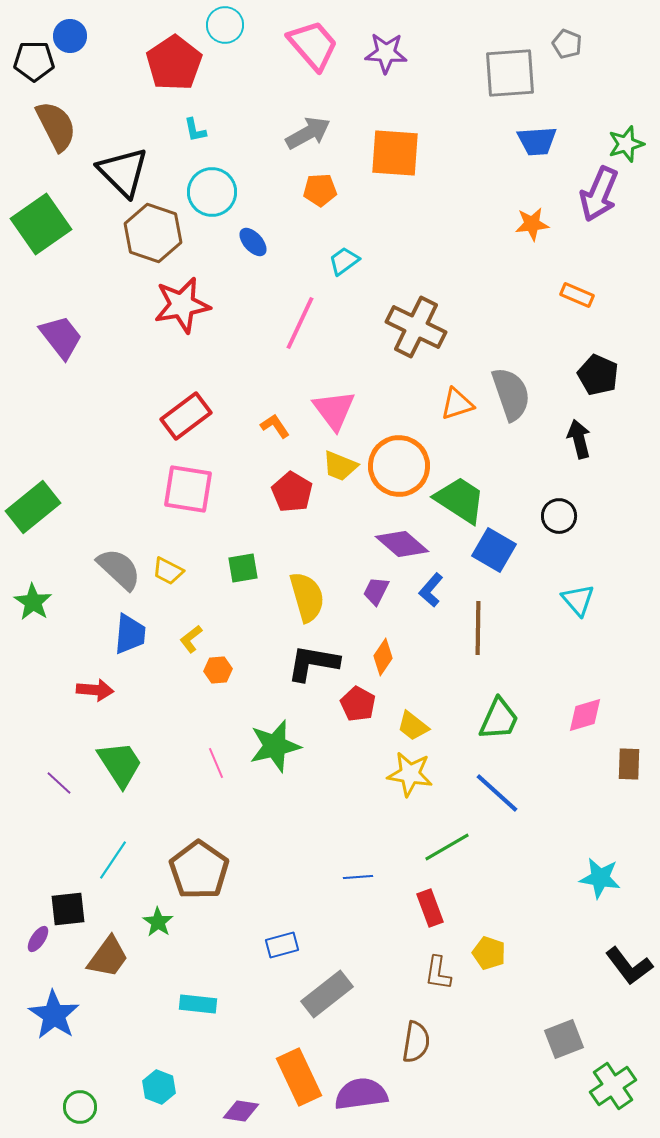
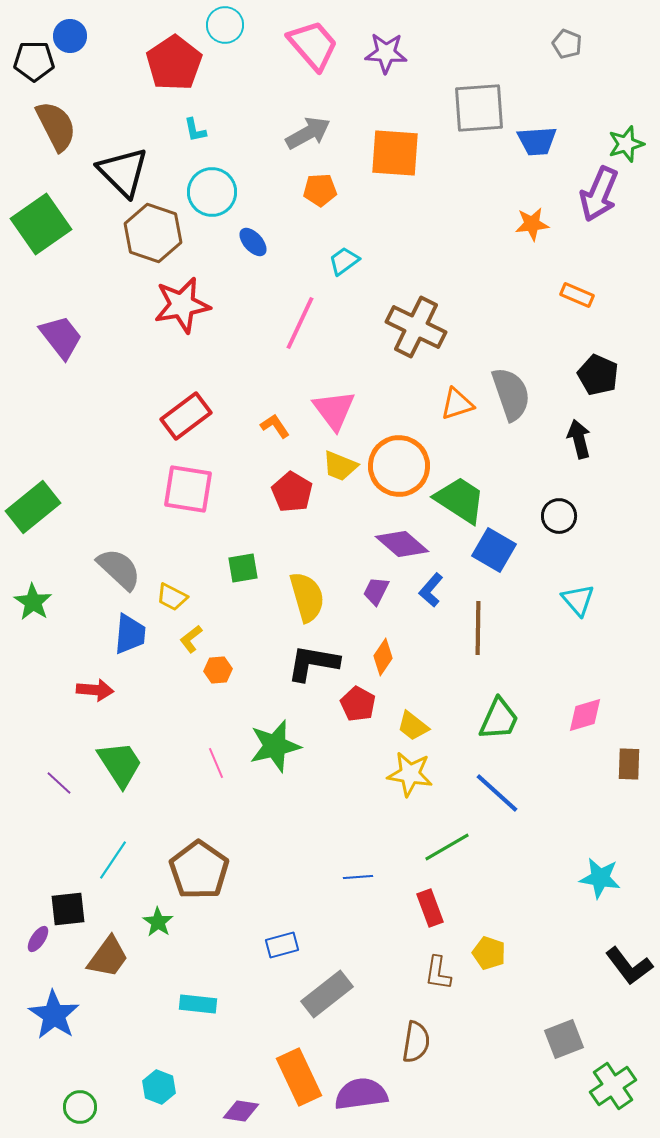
gray square at (510, 73): moved 31 px left, 35 px down
yellow trapezoid at (168, 571): moved 4 px right, 26 px down
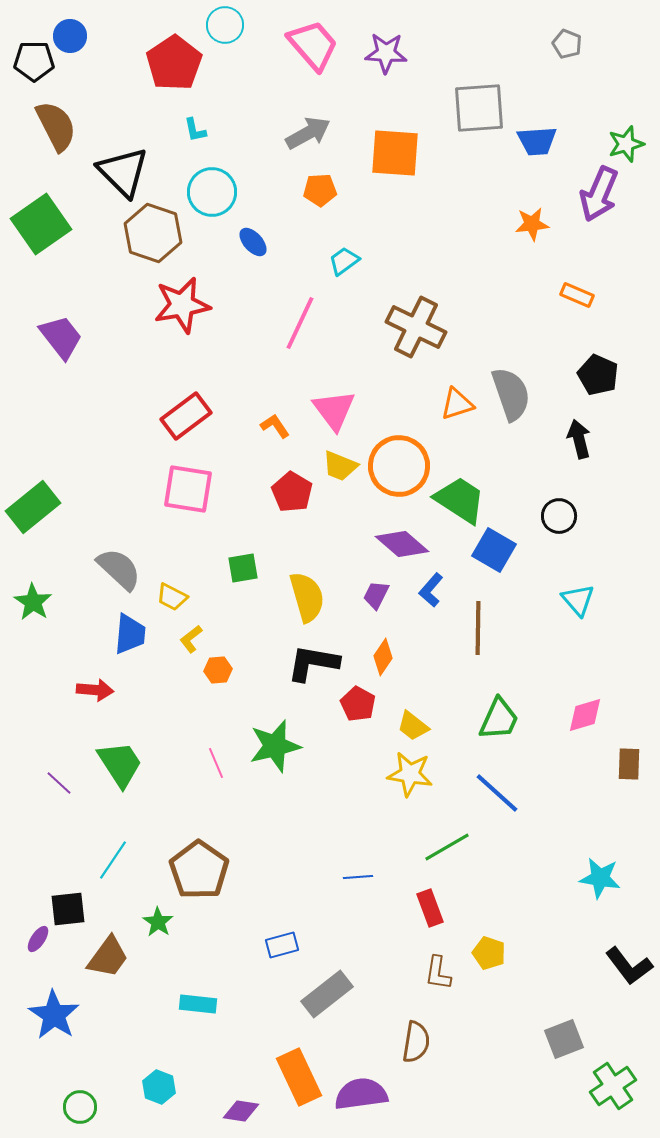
purple trapezoid at (376, 591): moved 4 px down
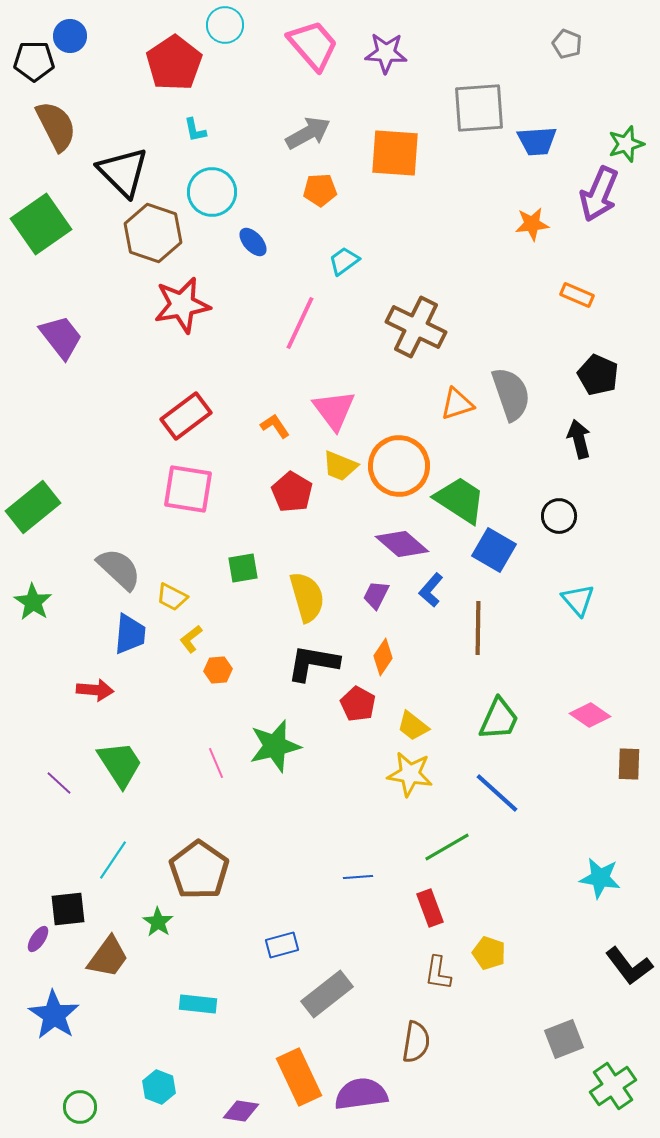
pink diamond at (585, 715): moved 5 px right; rotated 51 degrees clockwise
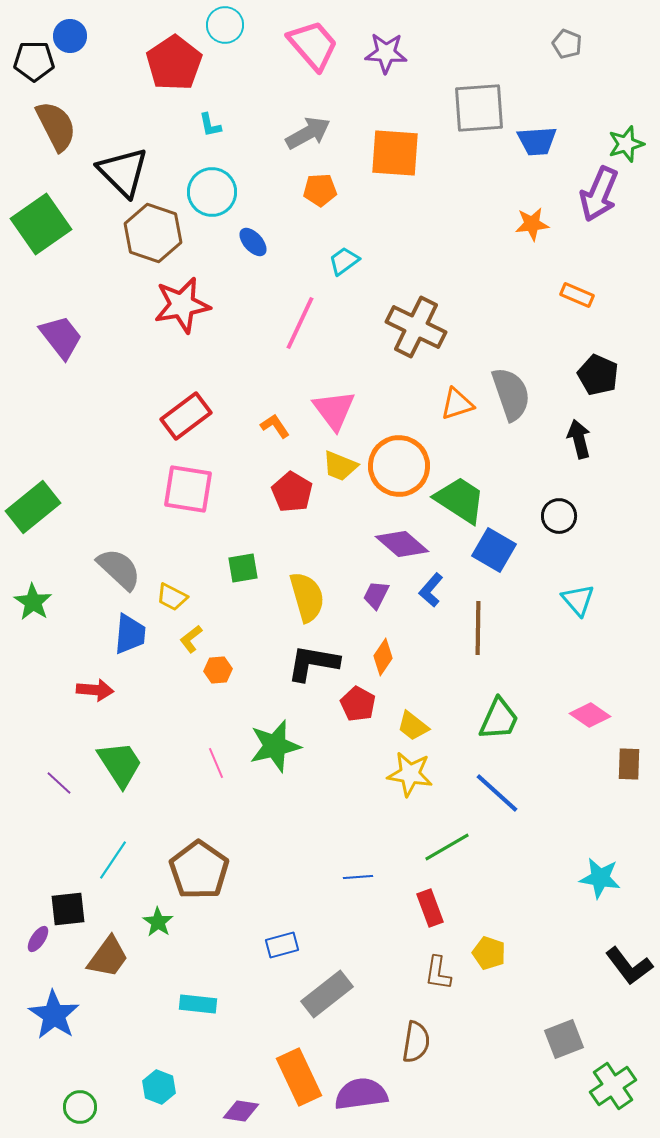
cyan L-shape at (195, 130): moved 15 px right, 5 px up
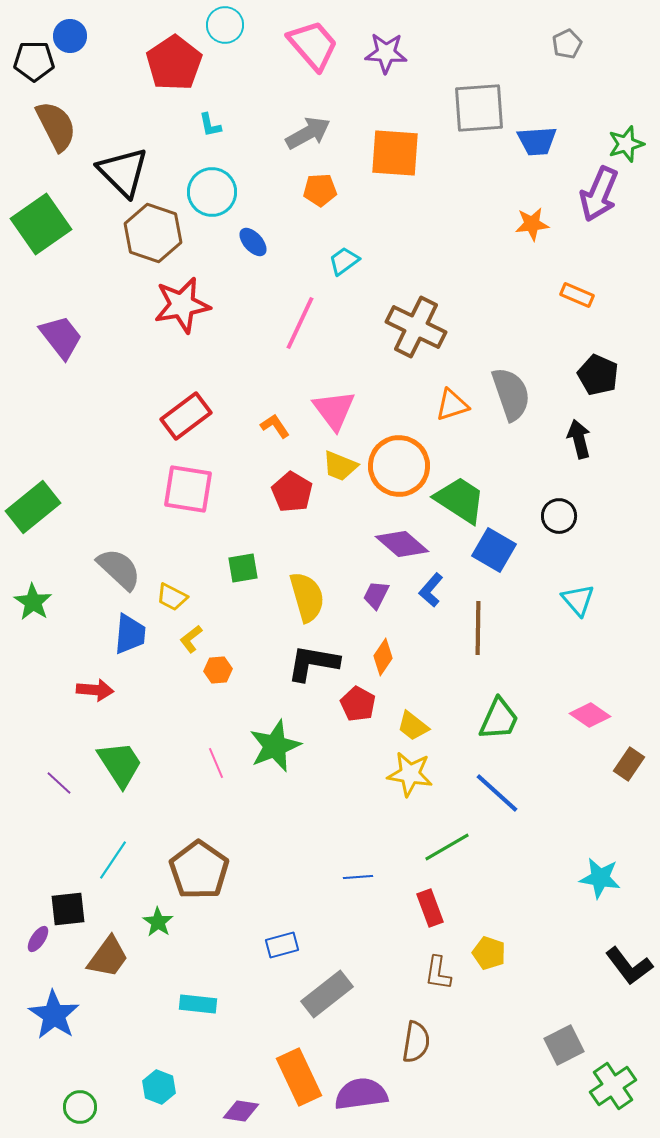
gray pentagon at (567, 44): rotated 24 degrees clockwise
orange triangle at (457, 404): moved 5 px left, 1 px down
green star at (275, 746): rotated 8 degrees counterclockwise
brown rectangle at (629, 764): rotated 32 degrees clockwise
gray square at (564, 1039): moved 6 px down; rotated 6 degrees counterclockwise
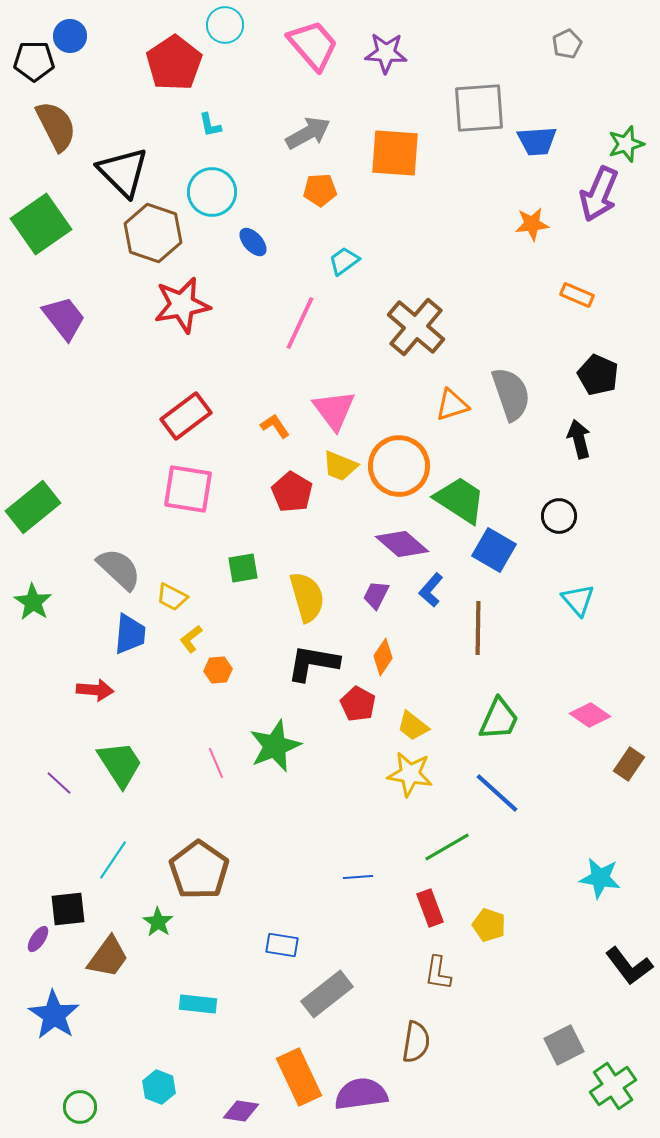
brown cross at (416, 327): rotated 14 degrees clockwise
purple trapezoid at (61, 337): moved 3 px right, 19 px up
blue rectangle at (282, 945): rotated 24 degrees clockwise
yellow pentagon at (489, 953): moved 28 px up
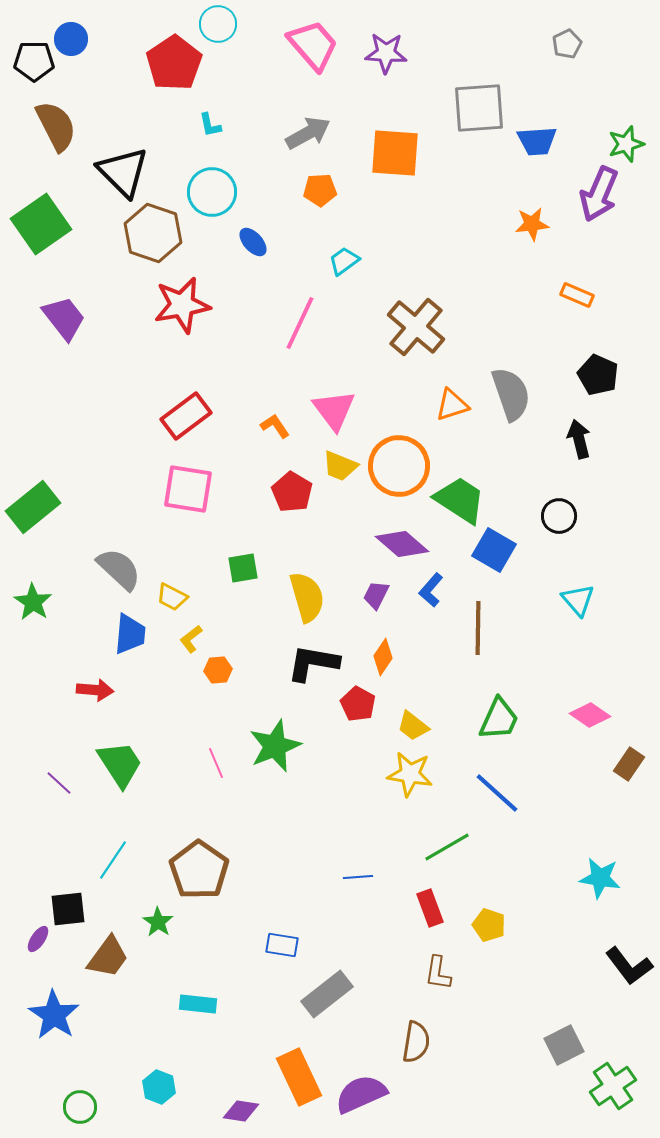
cyan circle at (225, 25): moved 7 px left, 1 px up
blue circle at (70, 36): moved 1 px right, 3 px down
purple semicircle at (361, 1094): rotated 16 degrees counterclockwise
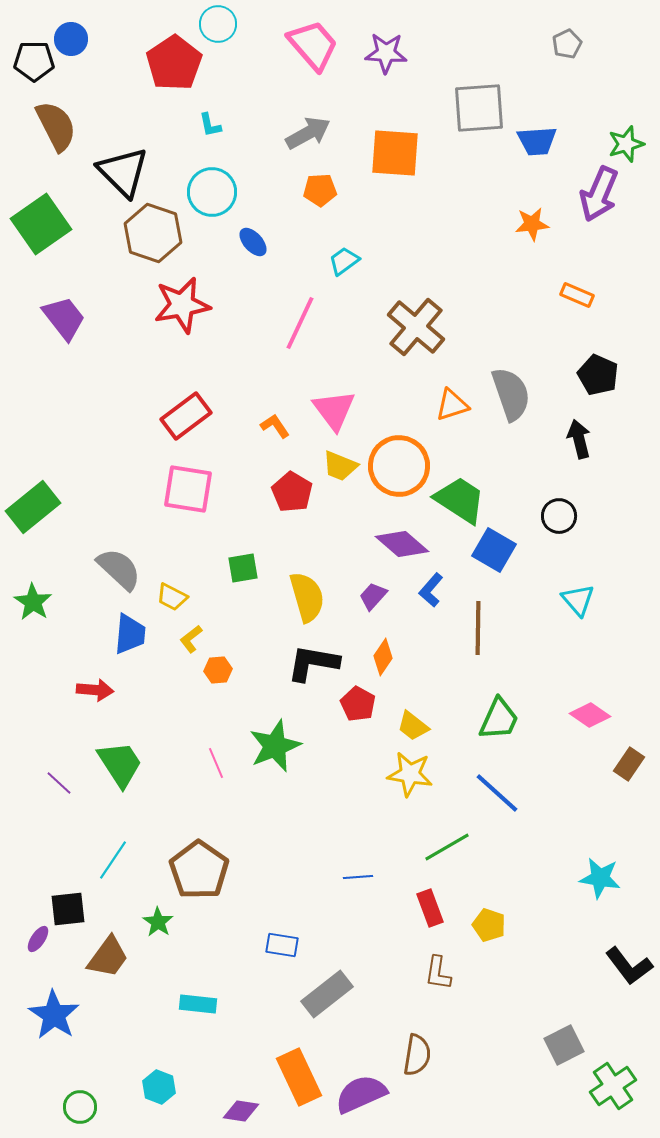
purple trapezoid at (376, 595): moved 3 px left, 1 px down; rotated 16 degrees clockwise
brown semicircle at (416, 1042): moved 1 px right, 13 px down
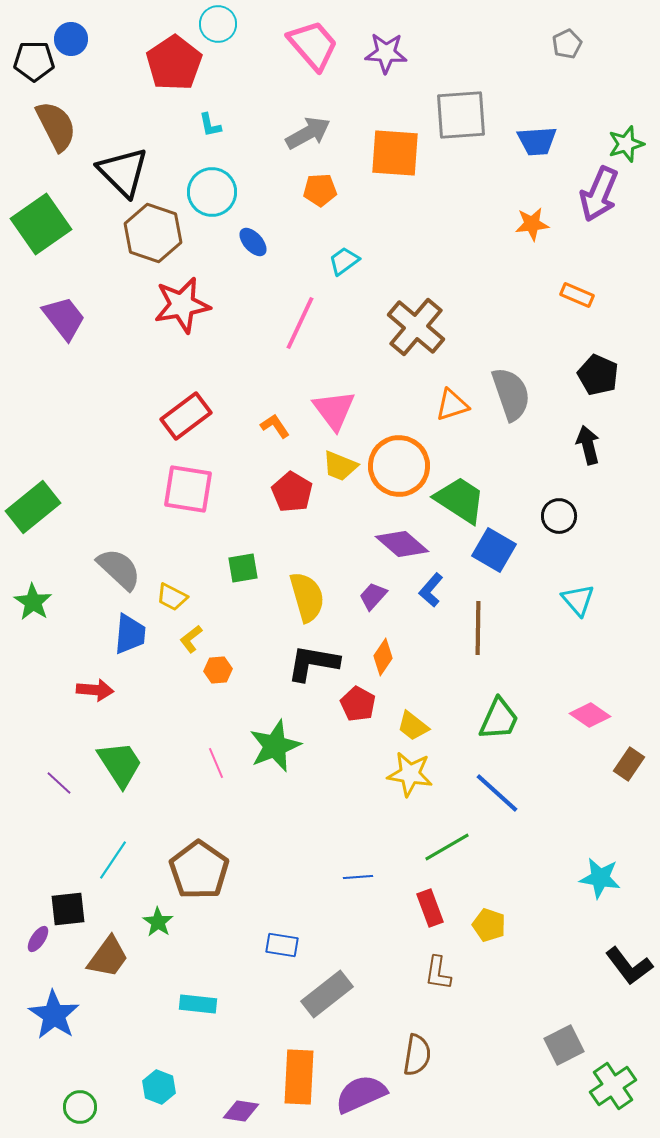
gray square at (479, 108): moved 18 px left, 7 px down
black arrow at (579, 439): moved 9 px right, 6 px down
orange rectangle at (299, 1077): rotated 28 degrees clockwise
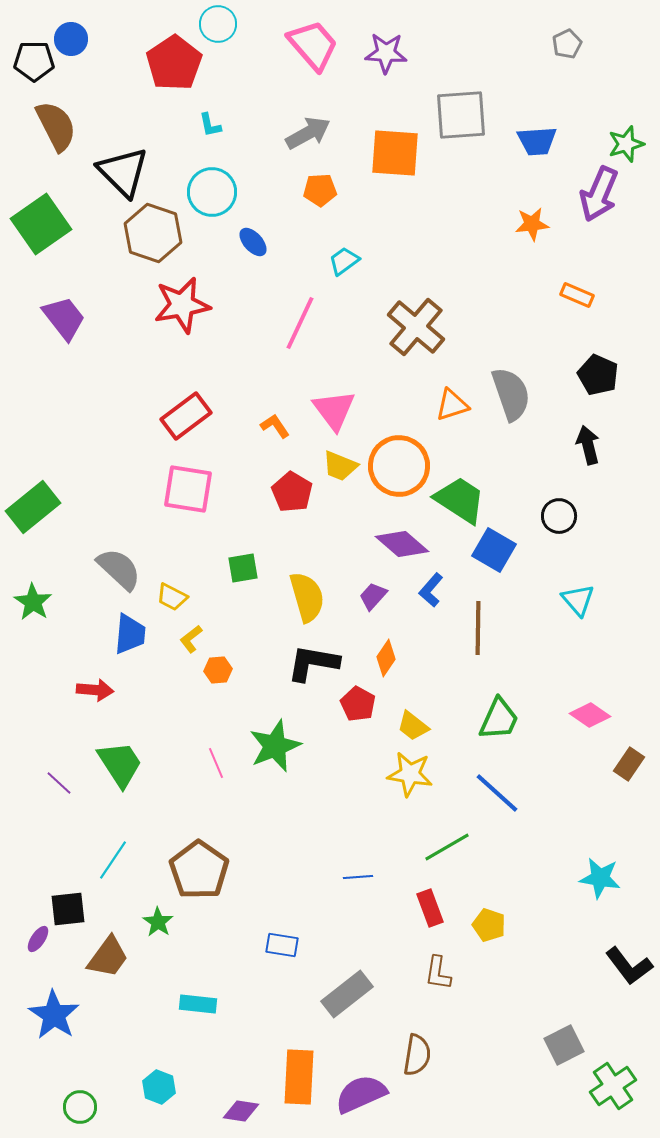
orange diamond at (383, 657): moved 3 px right, 1 px down
gray rectangle at (327, 994): moved 20 px right
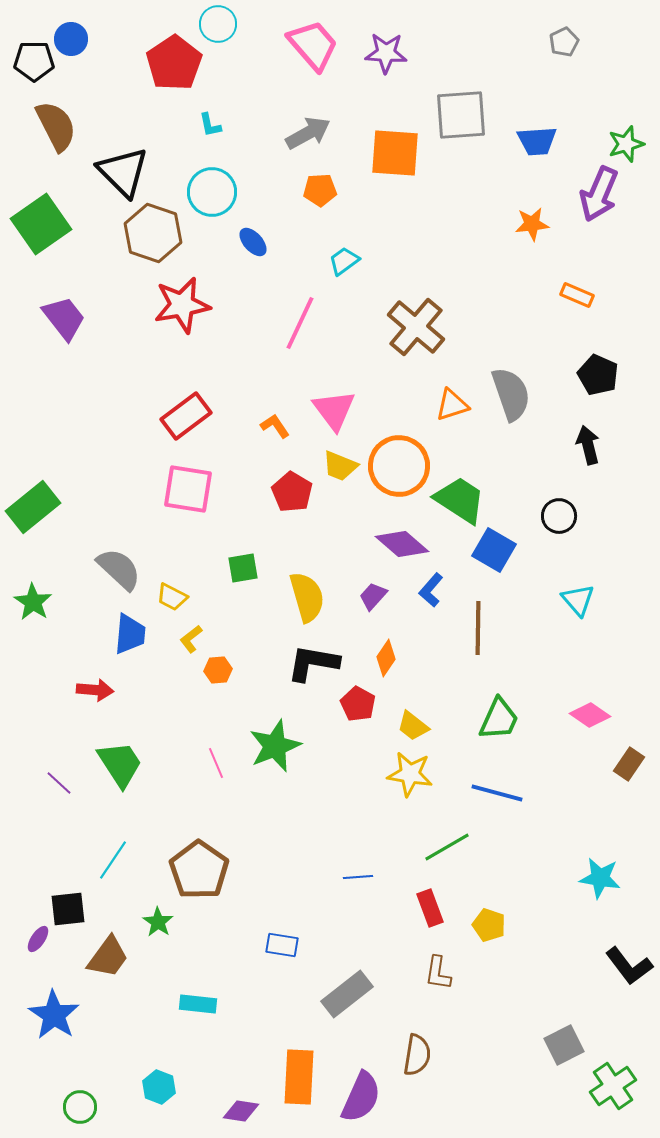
gray pentagon at (567, 44): moved 3 px left, 2 px up
blue line at (497, 793): rotated 27 degrees counterclockwise
purple semicircle at (361, 1094): moved 3 px down; rotated 138 degrees clockwise
